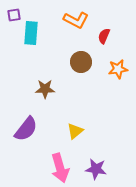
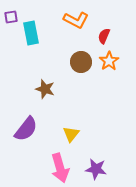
purple square: moved 3 px left, 2 px down
cyan rectangle: rotated 15 degrees counterclockwise
orange star: moved 9 px left, 8 px up; rotated 24 degrees counterclockwise
brown star: rotated 18 degrees clockwise
yellow triangle: moved 4 px left, 3 px down; rotated 12 degrees counterclockwise
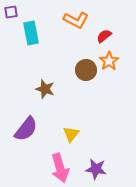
purple square: moved 5 px up
red semicircle: rotated 28 degrees clockwise
brown circle: moved 5 px right, 8 px down
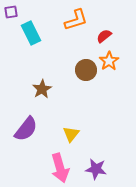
orange L-shape: rotated 45 degrees counterclockwise
cyan rectangle: rotated 15 degrees counterclockwise
brown star: moved 3 px left; rotated 24 degrees clockwise
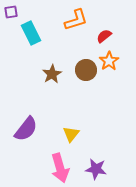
brown star: moved 10 px right, 15 px up
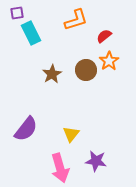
purple square: moved 6 px right, 1 px down
purple star: moved 8 px up
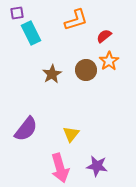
purple star: moved 1 px right, 5 px down
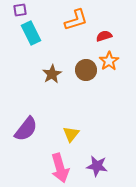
purple square: moved 3 px right, 3 px up
red semicircle: rotated 21 degrees clockwise
